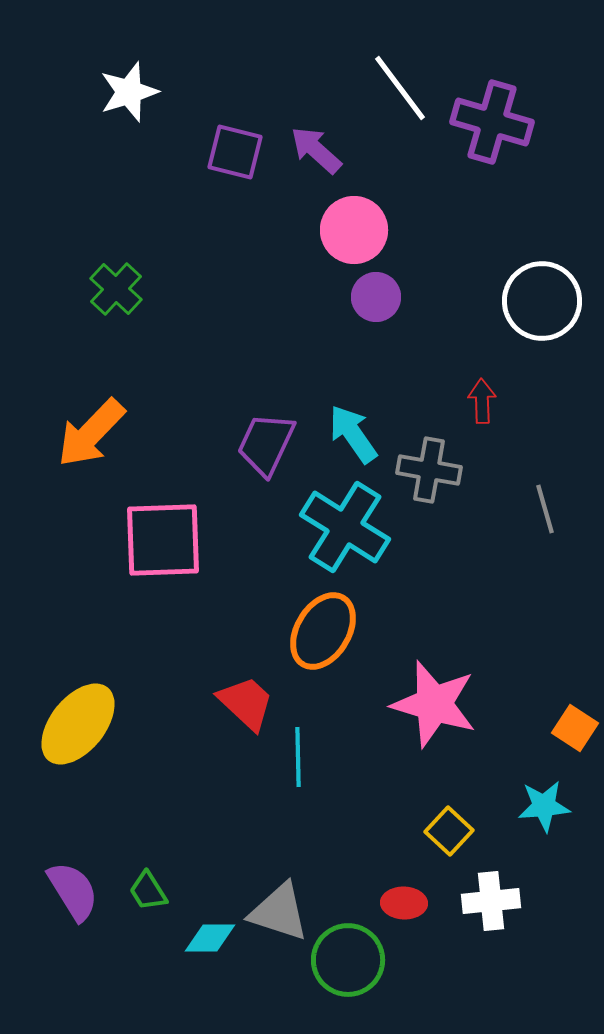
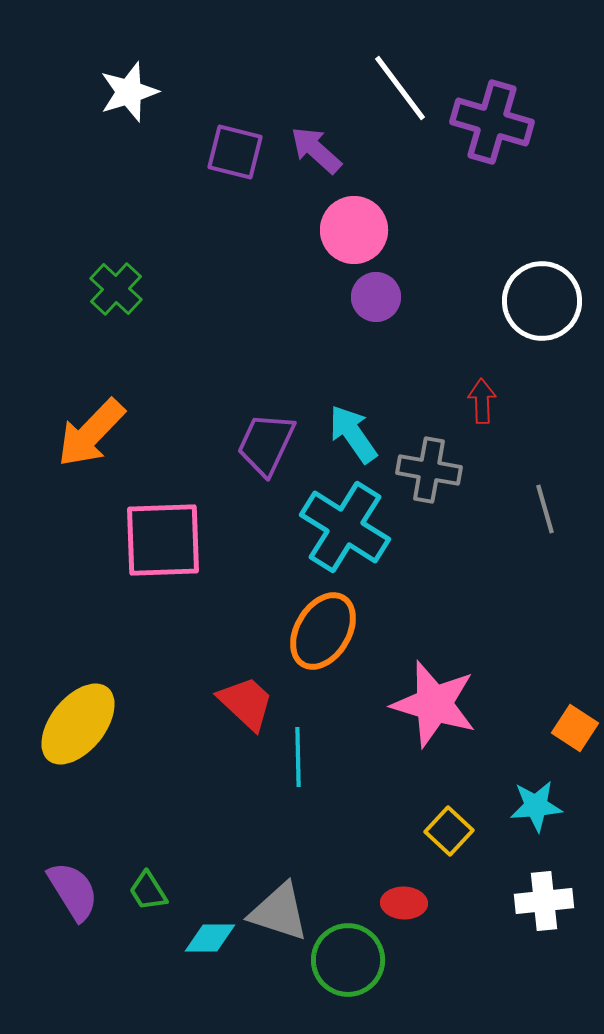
cyan star: moved 8 px left
white cross: moved 53 px right
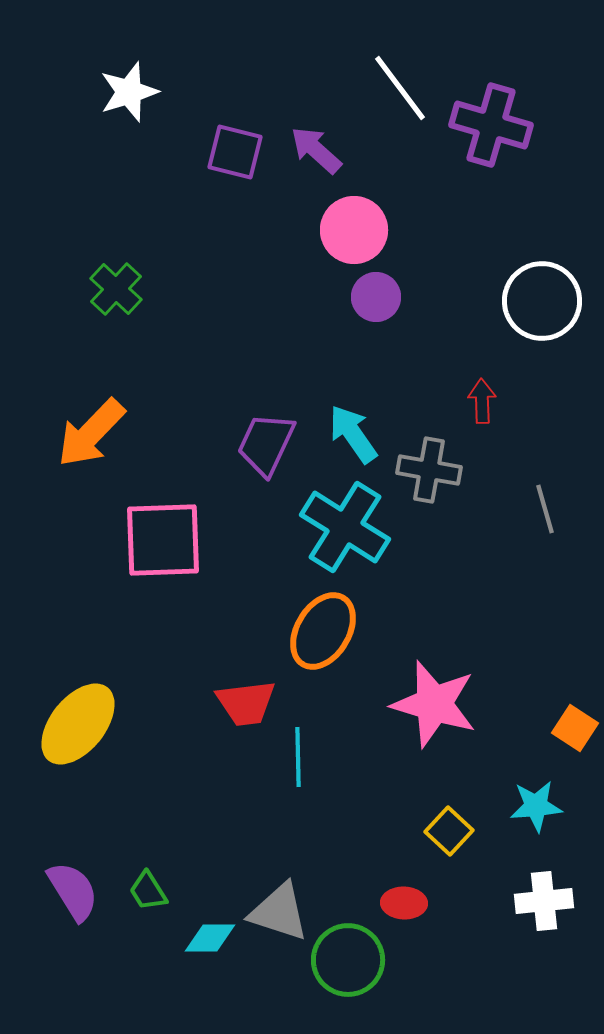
purple cross: moved 1 px left, 3 px down
red trapezoid: rotated 130 degrees clockwise
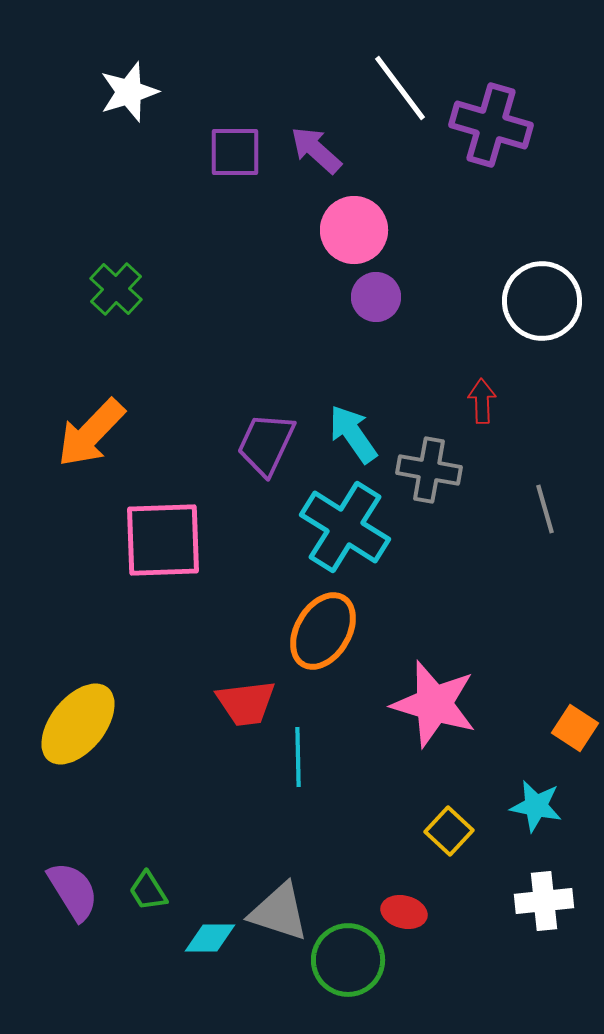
purple square: rotated 14 degrees counterclockwise
cyan star: rotated 16 degrees clockwise
red ellipse: moved 9 px down; rotated 12 degrees clockwise
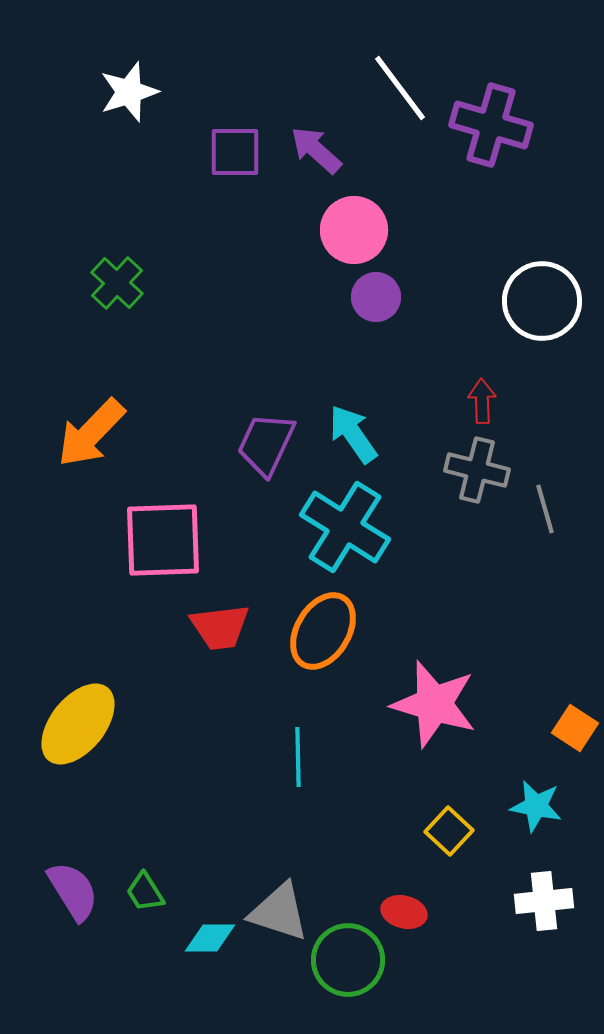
green cross: moved 1 px right, 6 px up
gray cross: moved 48 px right; rotated 4 degrees clockwise
red trapezoid: moved 26 px left, 76 px up
green trapezoid: moved 3 px left, 1 px down
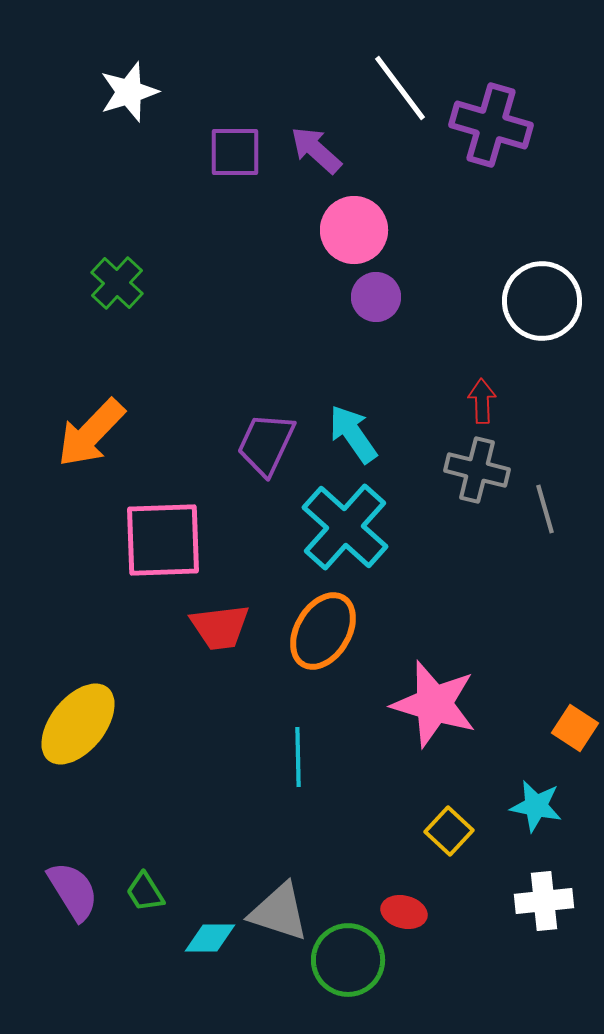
cyan cross: rotated 10 degrees clockwise
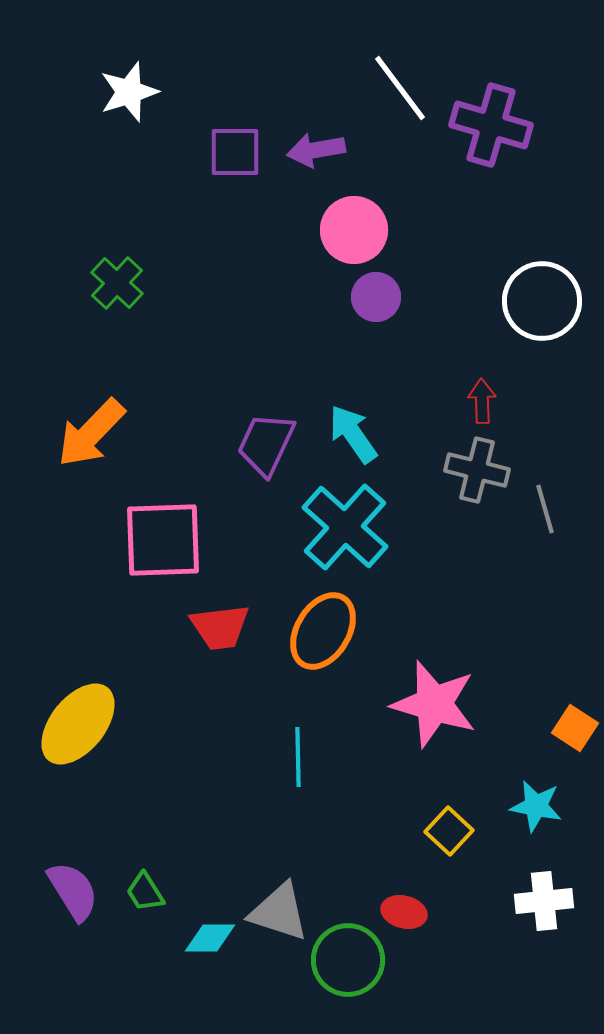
purple arrow: rotated 52 degrees counterclockwise
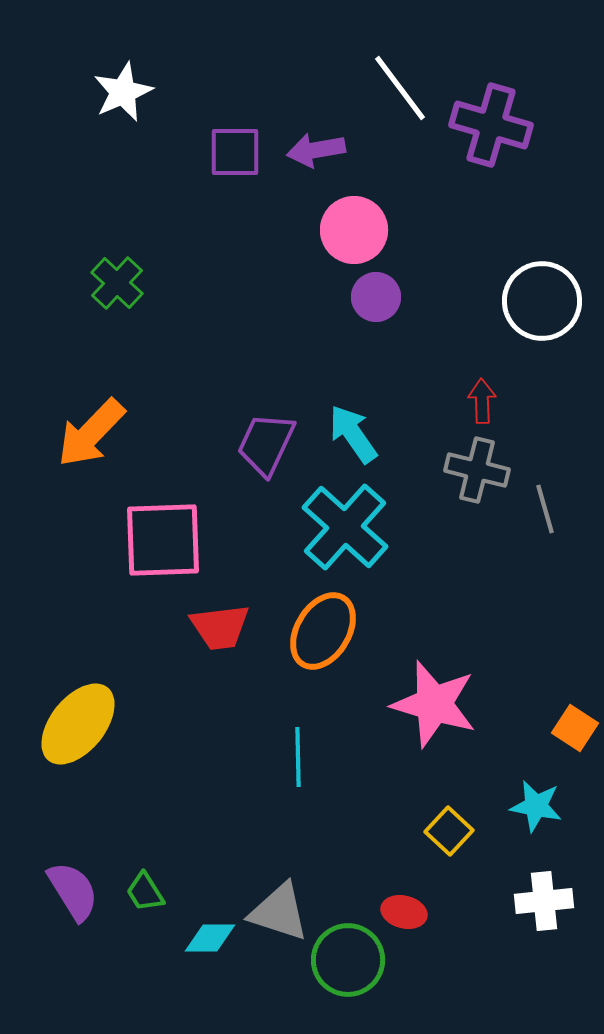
white star: moved 6 px left; rotated 6 degrees counterclockwise
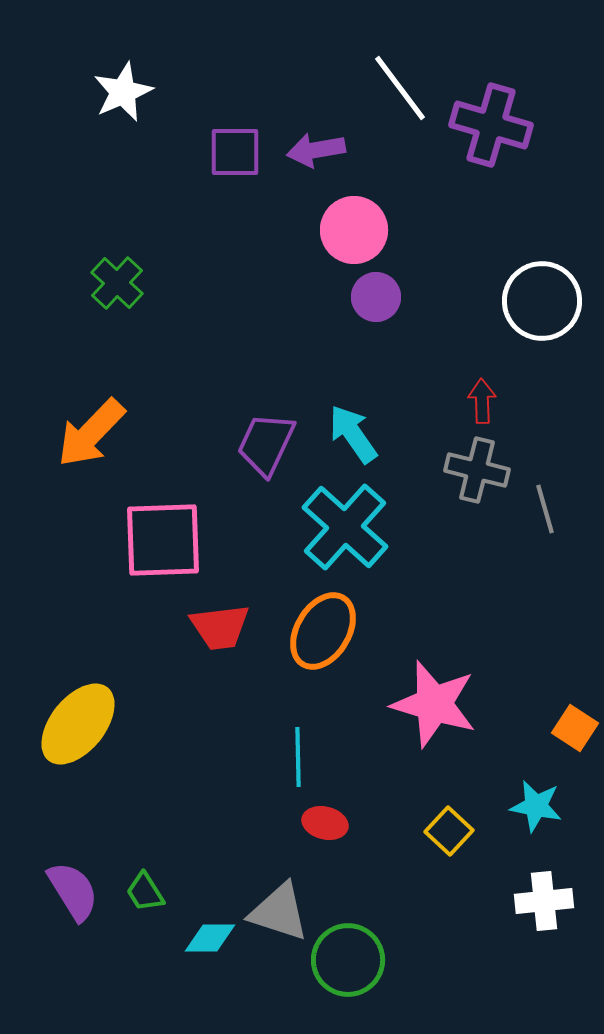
red ellipse: moved 79 px left, 89 px up
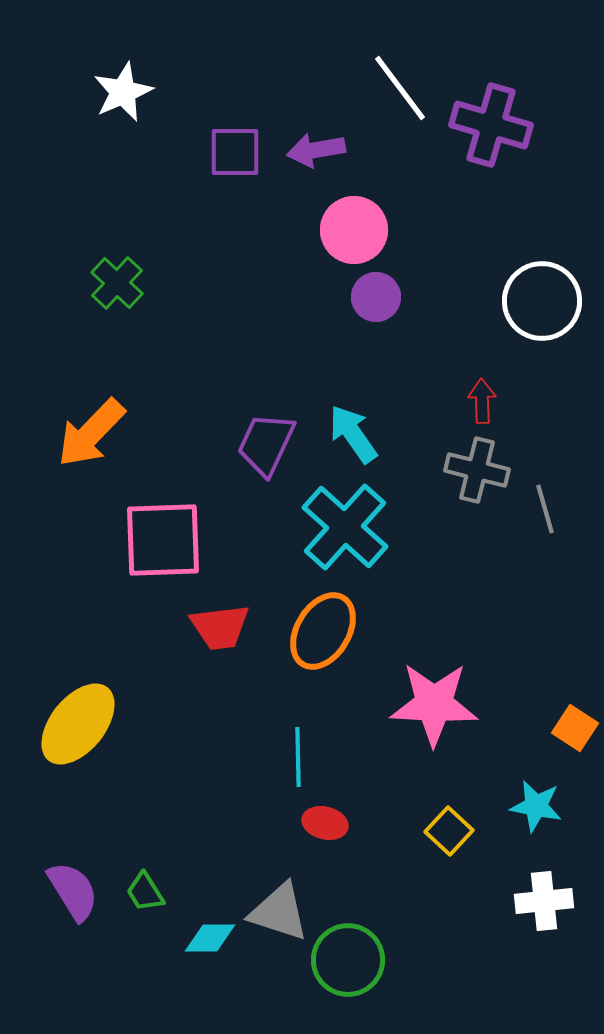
pink star: rotated 14 degrees counterclockwise
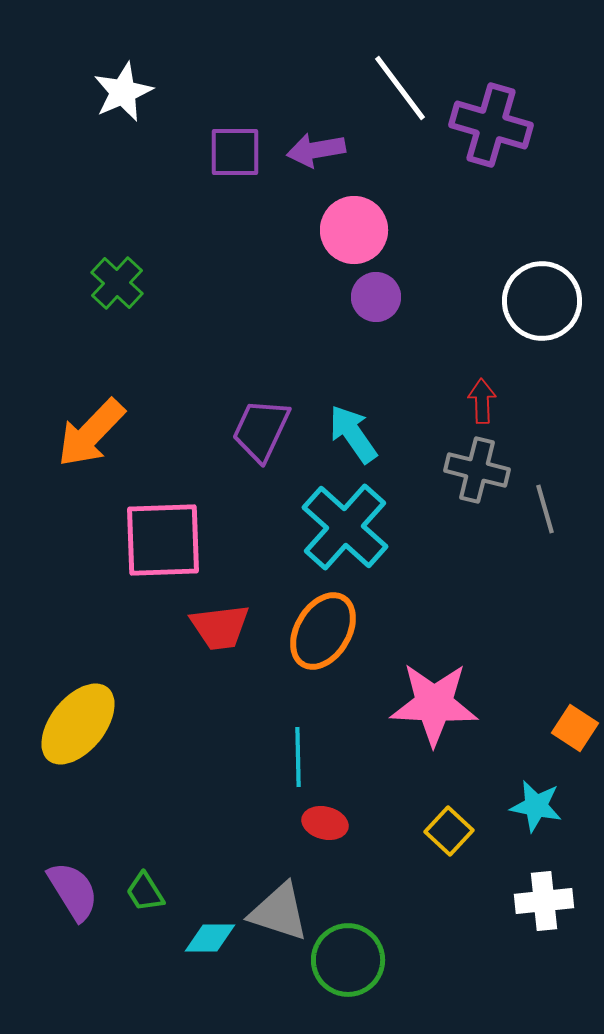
purple trapezoid: moved 5 px left, 14 px up
